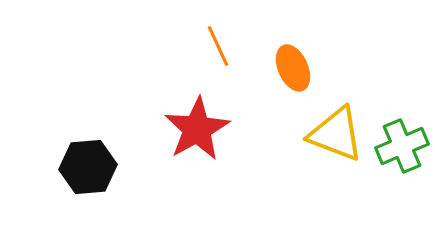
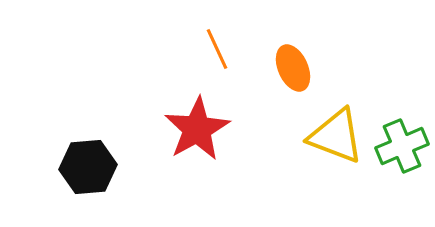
orange line: moved 1 px left, 3 px down
yellow triangle: moved 2 px down
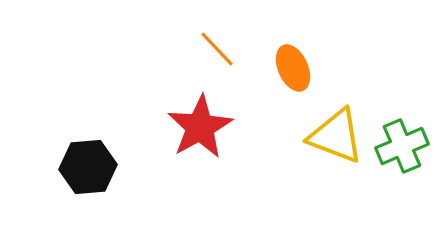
orange line: rotated 18 degrees counterclockwise
red star: moved 3 px right, 2 px up
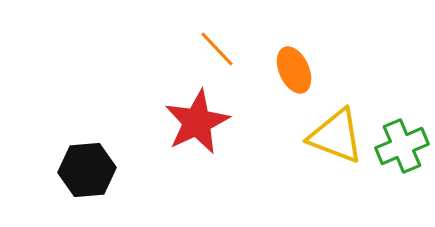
orange ellipse: moved 1 px right, 2 px down
red star: moved 3 px left, 5 px up; rotated 4 degrees clockwise
black hexagon: moved 1 px left, 3 px down
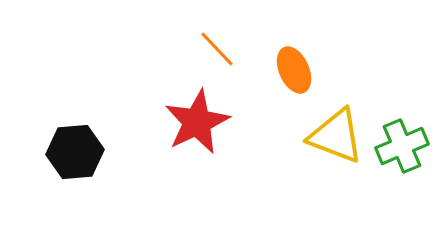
black hexagon: moved 12 px left, 18 px up
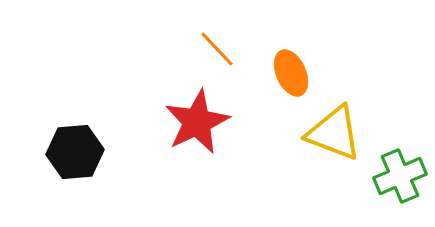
orange ellipse: moved 3 px left, 3 px down
yellow triangle: moved 2 px left, 3 px up
green cross: moved 2 px left, 30 px down
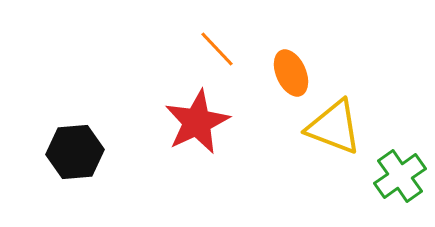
yellow triangle: moved 6 px up
green cross: rotated 12 degrees counterclockwise
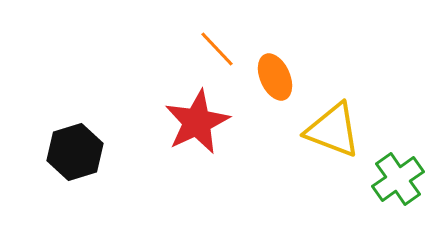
orange ellipse: moved 16 px left, 4 px down
yellow triangle: moved 1 px left, 3 px down
black hexagon: rotated 12 degrees counterclockwise
green cross: moved 2 px left, 3 px down
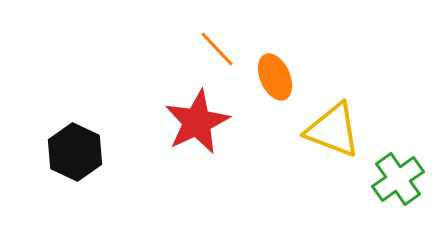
black hexagon: rotated 18 degrees counterclockwise
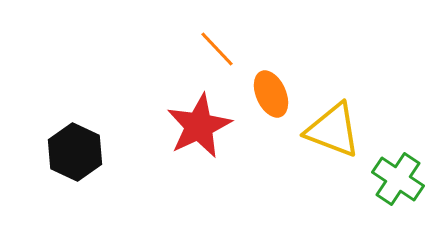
orange ellipse: moved 4 px left, 17 px down
red star: moved 2 px right, 4 px down
green cross: rotated 21 degrees counterclockwise
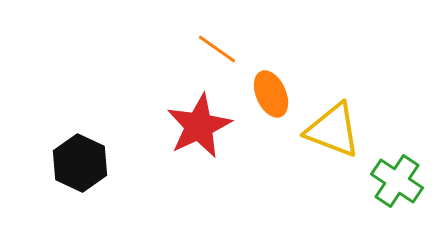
orange line: rotated 12 degrees counterclockwise
black hexagon: moved 5 px right, 11 px down
green cross: moved 1 px left, 2 px down
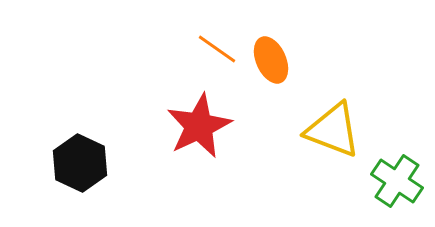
orange ellipse: moved 34 px up
